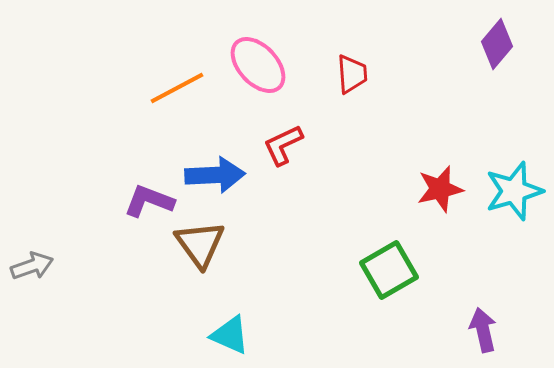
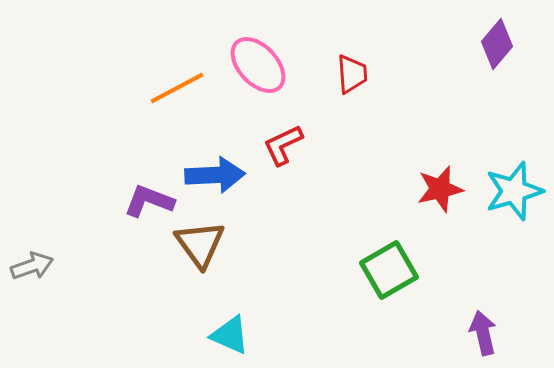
purple arrow: moved 3 px down
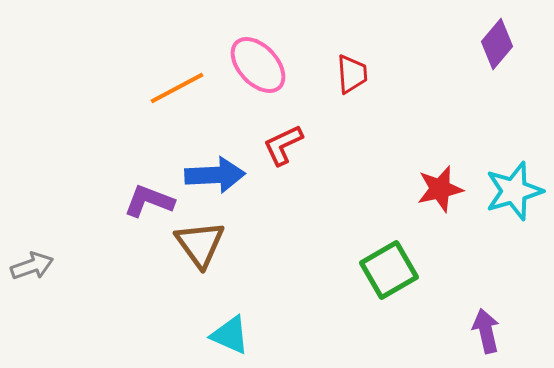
purple arrow: moved 3 px right, 2 px up
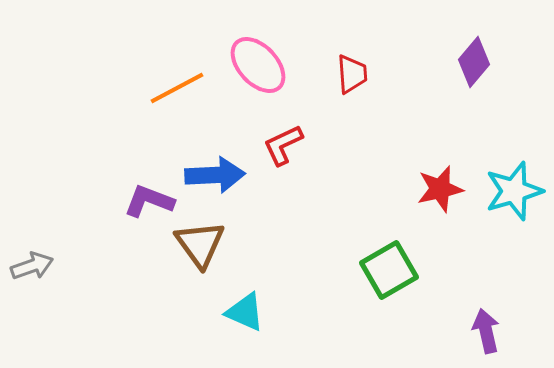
purple diamond: moved 23 px left, 18 px down
cyan triangle: moved 15 px right, 23 px up
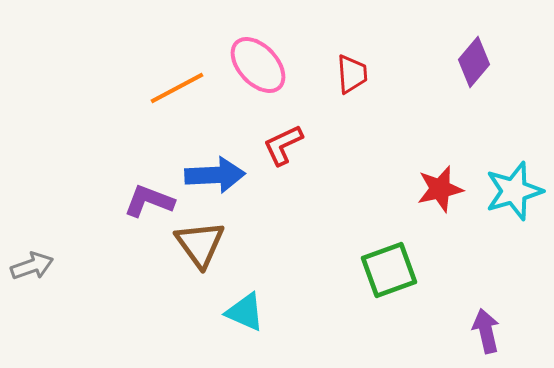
green square: rotated 10 degrees clockwise
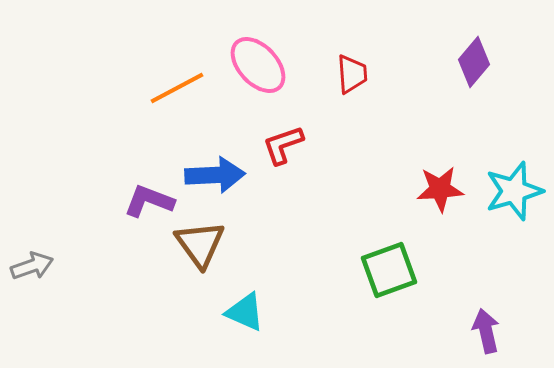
red L-shape: rotated 6 degrees clockwise
red star: rotated 9 degrees clockwise
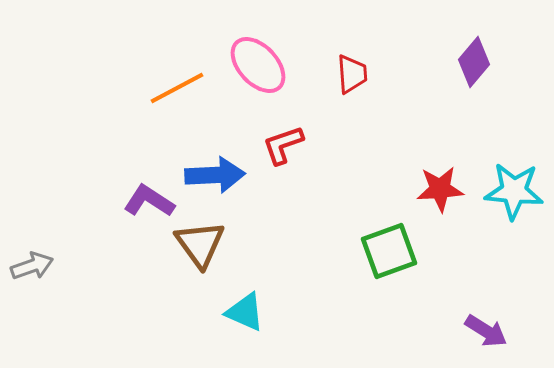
cyan star: rotated 22 degrees clockwise
purple L-shape: rotated 12 degrees clockwise
green square: moved 19 px up
purple arrow: rotated 135 degrees clockwise
